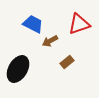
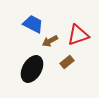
red triangle: moved 1 px left, 11 px down
black ellipse: moved 14 px right
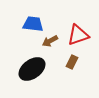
blue trapezoid: rotated 20 degrees counterclockwise
brown rectangle: moved 5 px right; rotated 24 degrees counterclockwise
black ellipse: rotated 24 degrees clockwise
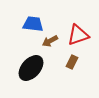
black ellipse: moved 1 px left, 1 px up; rotated 12 degrees counterclockwise
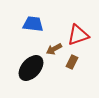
brown arrow: moved 4 px right, 8 px down
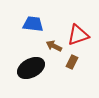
brown arrow: moved 3 px up; rotated 56 degrees clockwise
black ellipse: rotated 20 degrees clockwise
